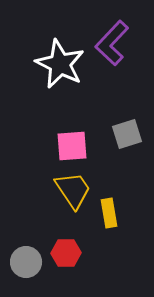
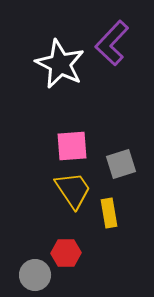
gray square: moved 6 px left, 30 px down
gray circle: moved 9 px right, 13 px down
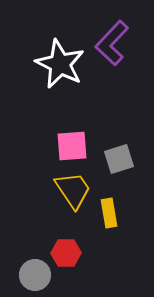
gray square: moved 2 px left, 5 px up
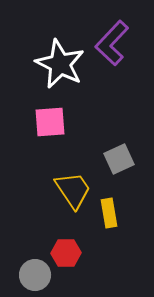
pink square: moved 22 px left, 24 px up
gray square: rotated 8 degrees counterclockwise
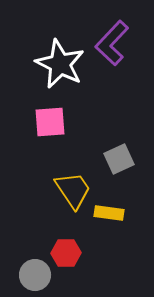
yellow rectangle: rotated 72 degrees counterclockwise
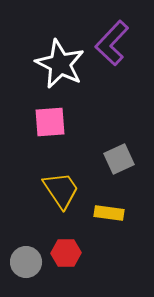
yellow trapezoid: moved 12 px left
gray circle: moved 9 px left, 13 px up
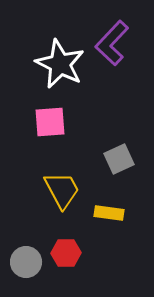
yellow trapezoid: moved 1 px right; rotated 6 degrees clockwise
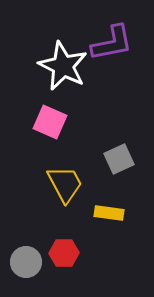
purple L-shape: rotated 144 degrees counterclockwise
white star: moved 3 px right, 2 px down
pink square: rotated 28 degrees clockwise
yellow trapezoid: moved 3 px right, 6 px up
red hexagon: moved 2 px left
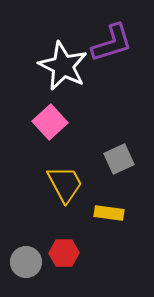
purple L-shape: rotated 6 degrees counterclockwise
pink square: rotated 24 degrees clockwise
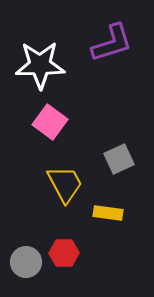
white star: moved 23 px left, 1 px up; rotated 27 degrees counterclockwise
pink square: rotated 12 degrees counterclockwise
yellow rectangle: moved 1 px left
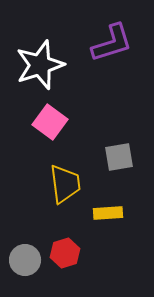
white star: rotated 18 degrees counterclockwise
gray square: moved 2 px up; rotated 16 degrees clockwise
yellow trapezoid: rotated 21 degrees clockwise
yellow rectangle: rotated 12 degrees counterclockwise
red hexagon: moved 1 px right; rotated 16 degrees counterclockwise
gray circle: moved 1 px left, 2 px up
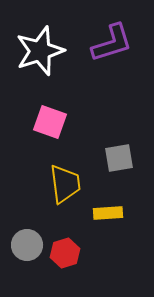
white star: moved 14 px up
pink square: rotated 16 degrees counterclockwise
gray square: moved 1 px down
gray circle: moved 2 px right, 15 px up
